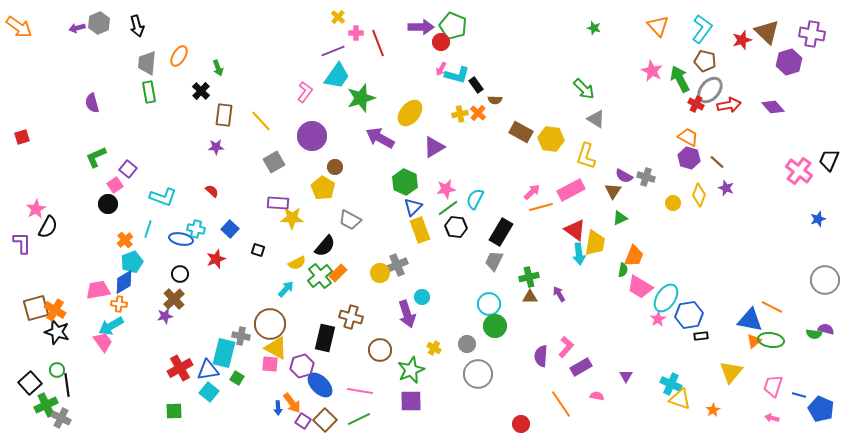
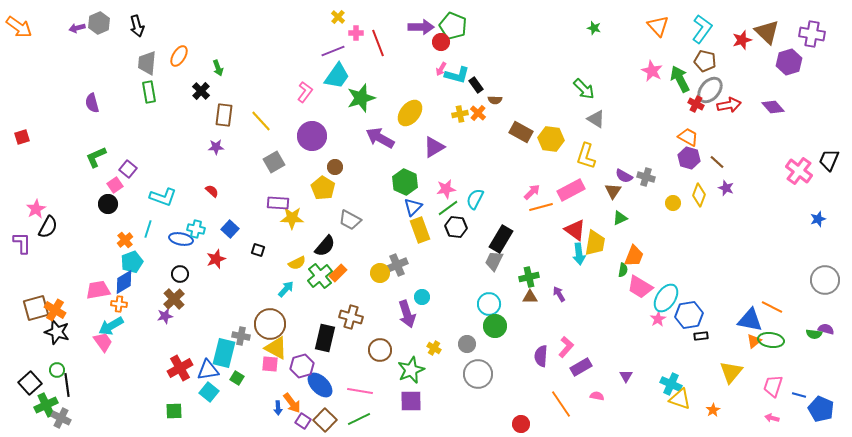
black rectangle at (501, 232): moved 7 px down
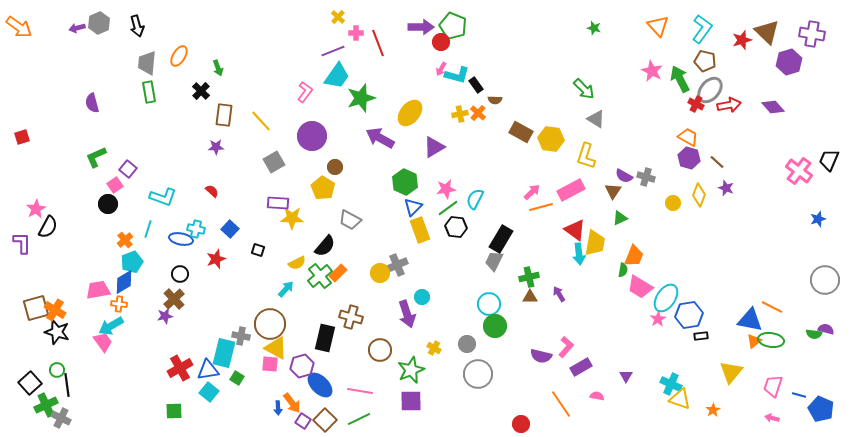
purple semicircle at (541, 356): rotated 80 degrees counterclockwise
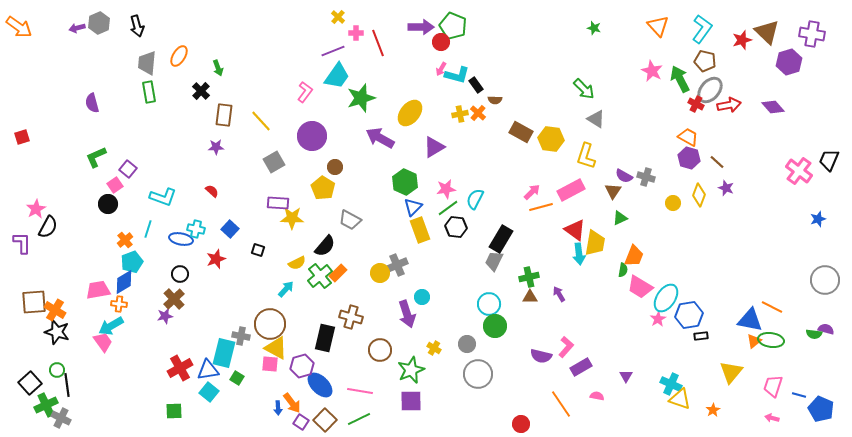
brown square at (36, 308): moved 2 px left, 6 px up; rotated 12 degrees clockwise
purple square at (303, 421): moved 2 px left, 1 px down
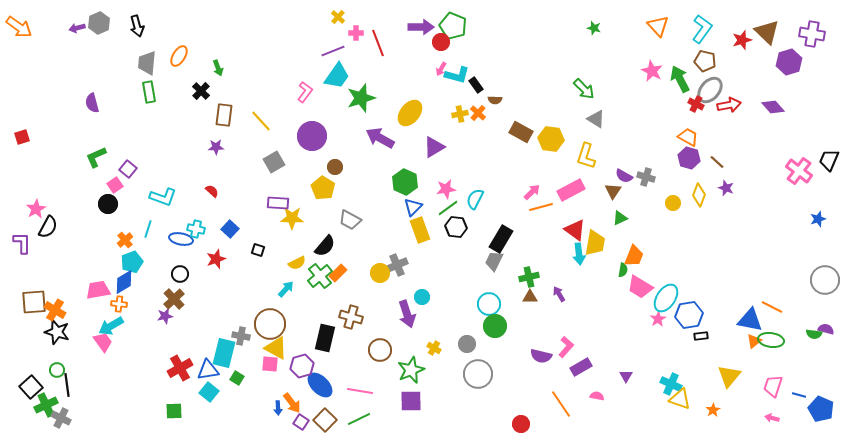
yellow triangle at (731, 372): moved 2 px left, 4 px down
black square at (30, 383): moved 1 px right, 4 px down
